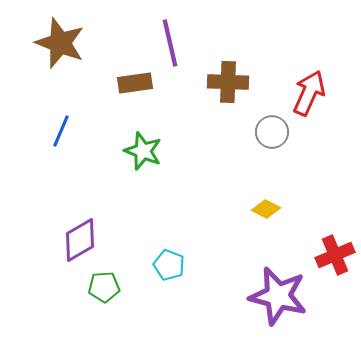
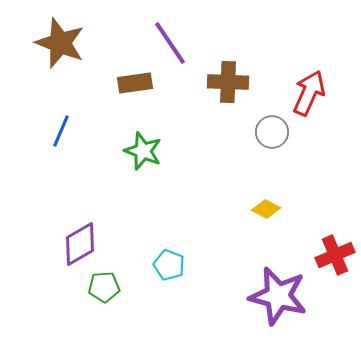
purple line: rotated 21 degrees counterclockwise
purple diamond: moved 4 px down
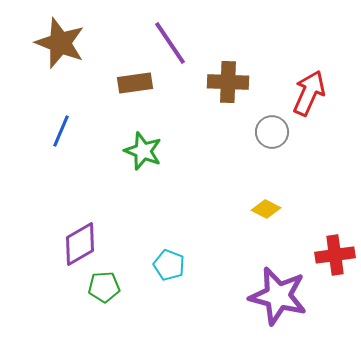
red cross: rotated 15 degrees clockwise
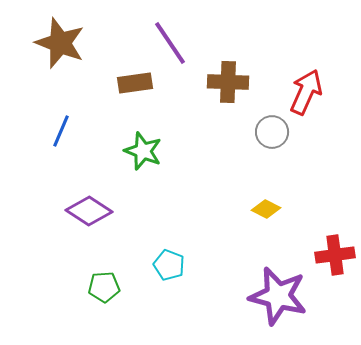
red arrow: moved 3 px left, 1 px up
purple diamond: moved 9 px right, 33 px up; rotated 63 degrees clockwise
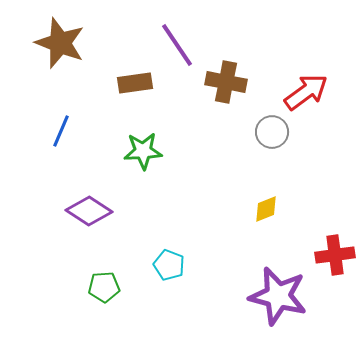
purple line: moved 7 px right, 2 px down
brown cross: moved 2 px left; rotated 9 degrees clockwise
red arrow: rotated 30 degrees clockwise
green star: rotated 24 degrees counterclockwise
yellow diamond: rotated 48 degrees counterclockwise
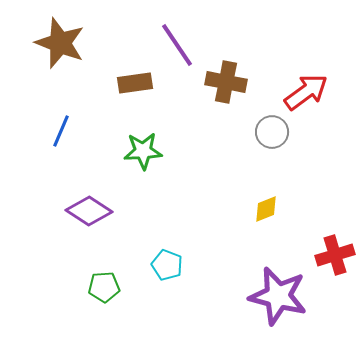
red cross: rotated 9 degrees counterclockwise
cyan pentagon: moved 2 px left
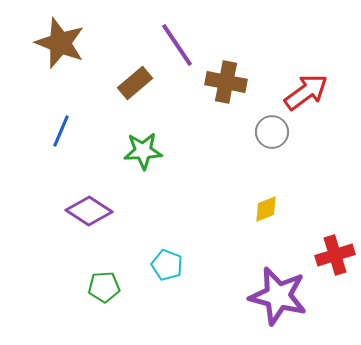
brown rectangle: rotated 32 degrees counterclockwise
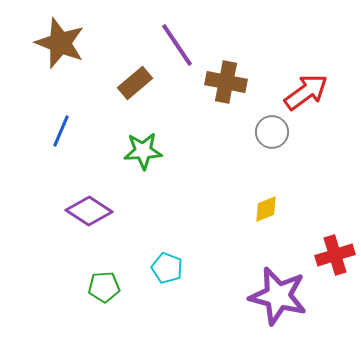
cyan pentagon: moved 3 px down
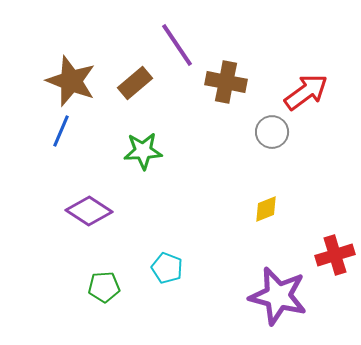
brown star: moved 11 px right, 38 px down
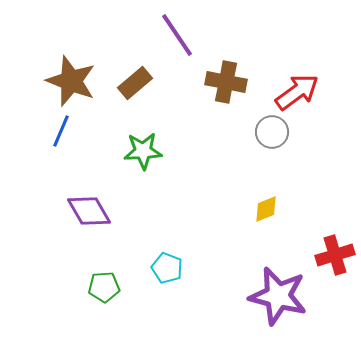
purple line: moved 10 px up
red arrow: moved 9 px left
purple diamond: rotated 27 degrees clockwise
